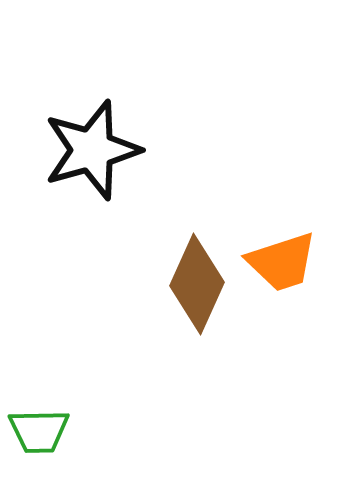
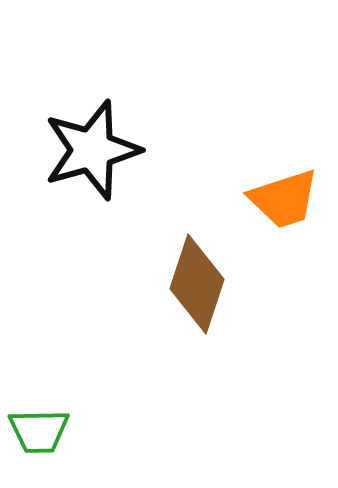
orange trapezoid: moved 2 px right, 63 px up
brown diamond: rotated 6 degrees counterclockwise
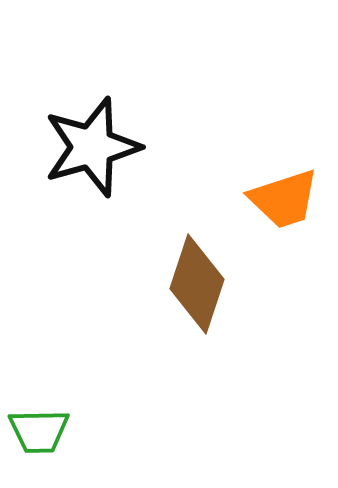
black star: moved 3 px up
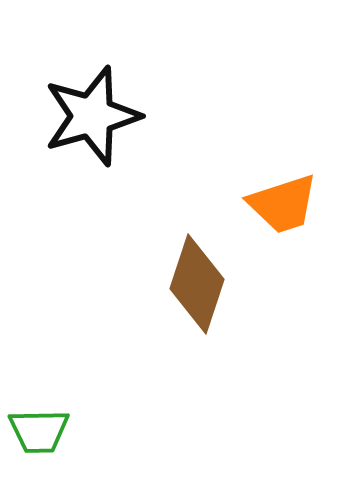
black star: moved 31 px up
orange trapezoid: moved 1 px left, 5 px down
